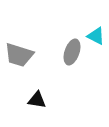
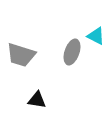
gray trapezoid: moved 2 px right
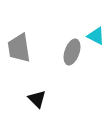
gray trapezoid: moved 2 px left, 7 px up; rotated 64 degrees clockwise
black triangle: moved 1 px up; rotated 36 degrees clockwise
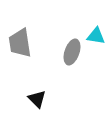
cyan triangle: rotated 18 degrees counterclockwise
gray trapezoid: moved 1 px right, 5 px up
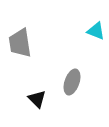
cyan triangle: moved 5 px up; rotated 12 degrees clockwise
gray ellipse: moved 30 px down
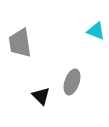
black triangle: moved 4 px right, 3 px up
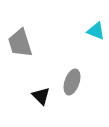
gray trapezoid: rotated 8 degrees counterclockwise
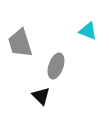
cyan triangle: moved 8 px left
gray ellipse: moved 16 px left, 16 px up
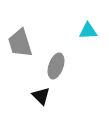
cyan triangle: rotated 24 degrees counterclockwise
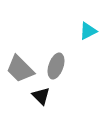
cyan triangle: rotated 24 degrees counterclockwise
gray trapezoid: moved 26 px down; rotated 28 degrees counterclockwise
